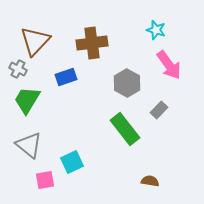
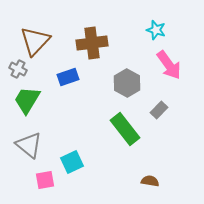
blue rectangle: moved 2 px right
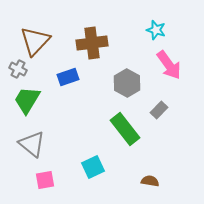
gray triangle: moved 3 px right, 1 px up
cyan square: moved 21 px right, 5 px down
